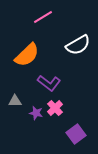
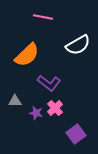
pink line: rotated 42 degrees clockwise
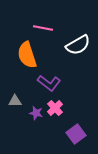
pink line: moved 11 px down
orange semicircle: rotated 116 degrees clockwise
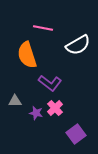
purple L-shape: moved 1 px right
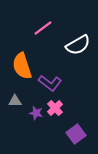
pink line: rotated 48 degrees counterclockwise
orange semicircle: moved 5 px left, 11 px down
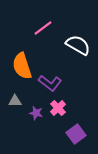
white semicircle: rotated 120 degrees counterclockwise
pink cross: moved 3 px right
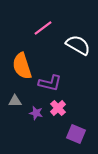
purple L-shape: rotated 25 degrees counterclockwise
purple square: rotated 30 degrees counterclockwise
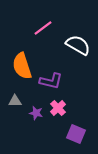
purple L-shape: moved 1 px right, 2 px up
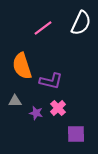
white semicircle: moved 3 px right, 22 px up; rotated 85 degrees clockwise
purple square: rotated 24 degrees counterclockwise
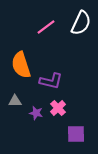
pink line: moved 3 px right, 1 px up
orange semicircle: moved 1 px left, 1 px up
